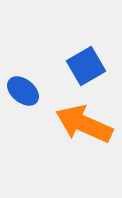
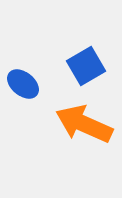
blue ellipse: moved 7 px up
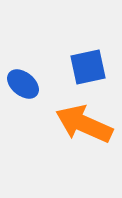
blue square: moved 2 px right, 1 px down; rotated 18 degrees clockwise
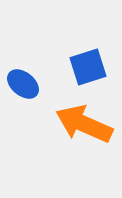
blue square: rotated 6 degrees counterclockwise
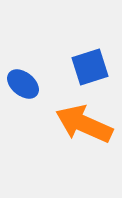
blue square: moved 2 px right
